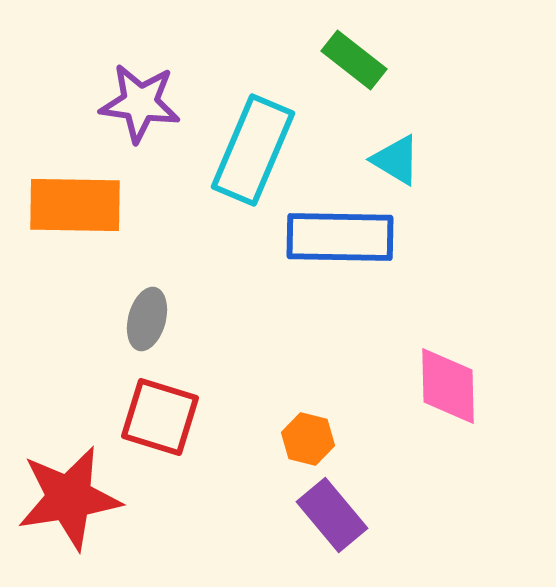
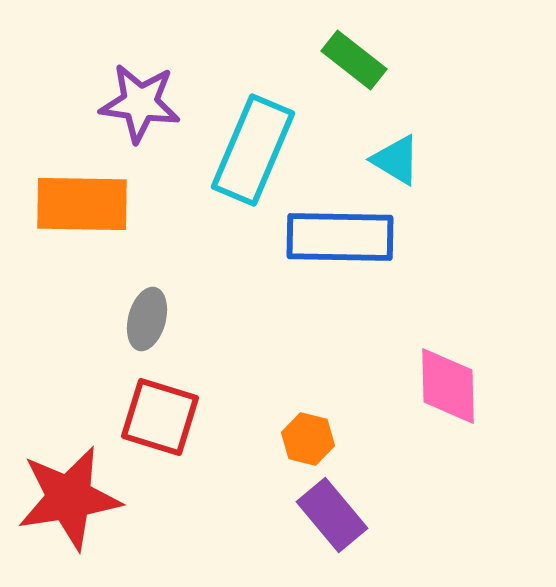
orange rectangle: moved 7 px right, 1 px up
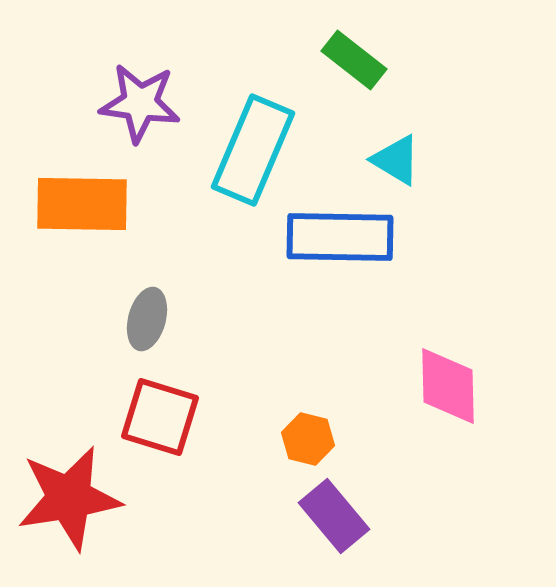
purple rectangle: moved 2 px right, 1 px down
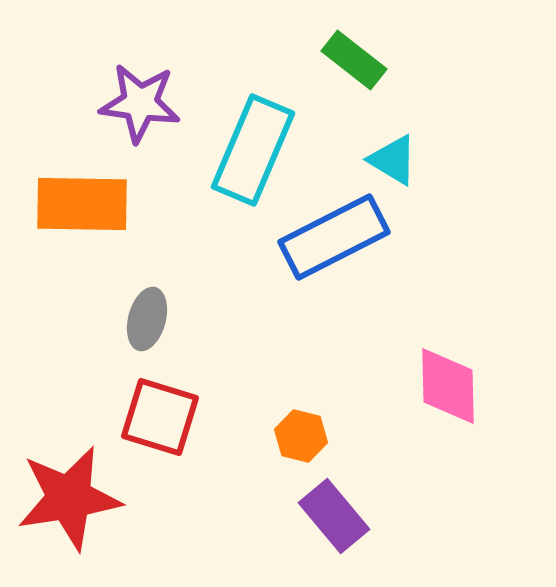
cyan triangle: moved 3 px left
blue rectangle: moved 6 px left; rotated 28 degrees counterclockwise
orange hexagon: moved 7 px left, 3 px up
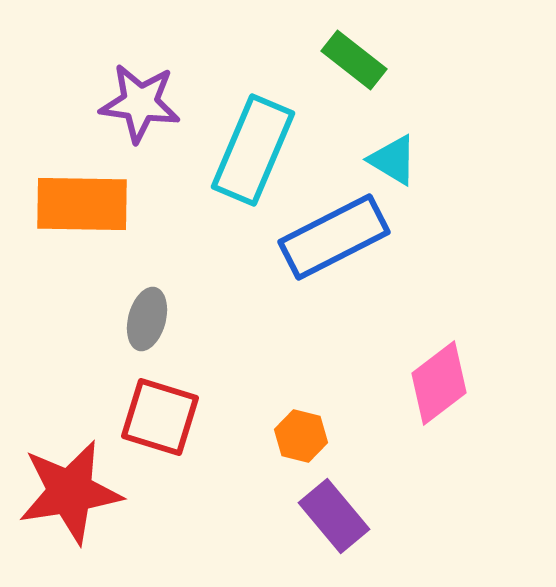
pink diamond: moved 9 px left, 3 px up; rotated 54 degrees clockwise
red star: moved 1 px right, 6 px up
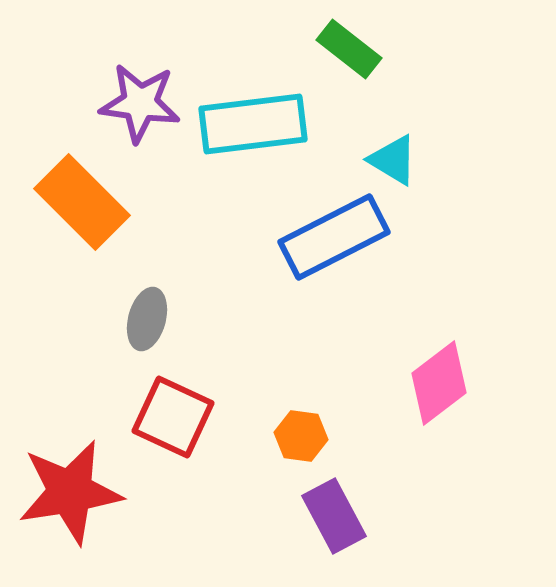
green rectangle: moved 5 px left, 11 px up
cyan rectangle: moved 26 px up; rotated 60 degrees clockwise
orange rectangle: moved 2 px up; rotated 44 degrees clockwise
red square: moved 13 px right; rotated 8 degrees clockwise
orange hexagon: rotated 6 degrees counterclockwise
purple rectangle: rotated 12 degrees clockwise
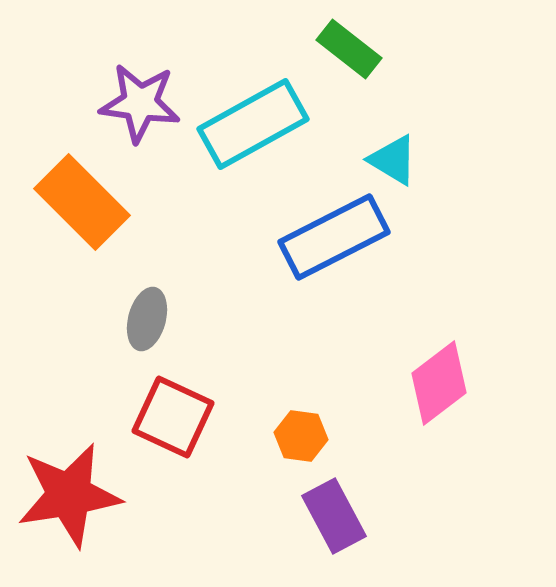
cyan rectangle: rotated 22 degrees counterclockwise
red star: moved 1 px left, 3 px down
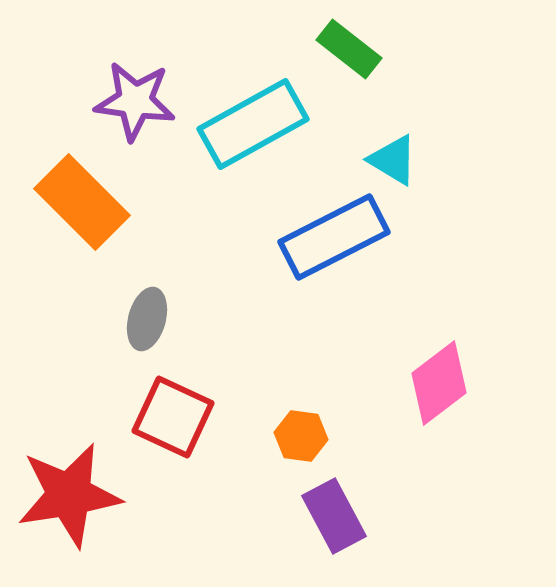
purple star: moved 5 px left, 2 px up
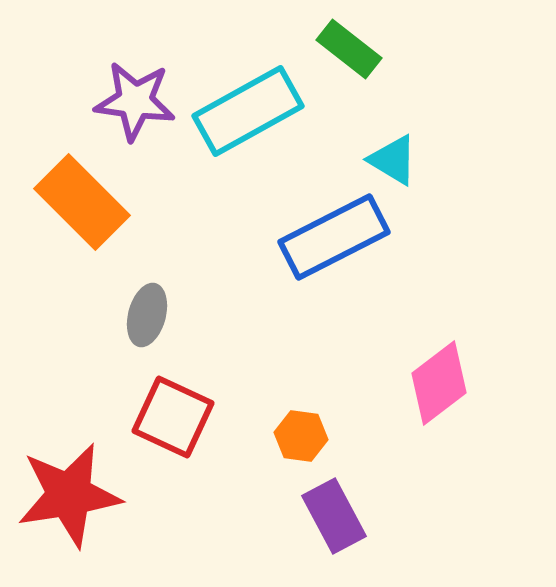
cyan rectangle: moved 5 px left, 13 px up
gray ellipse: moved 4 px up
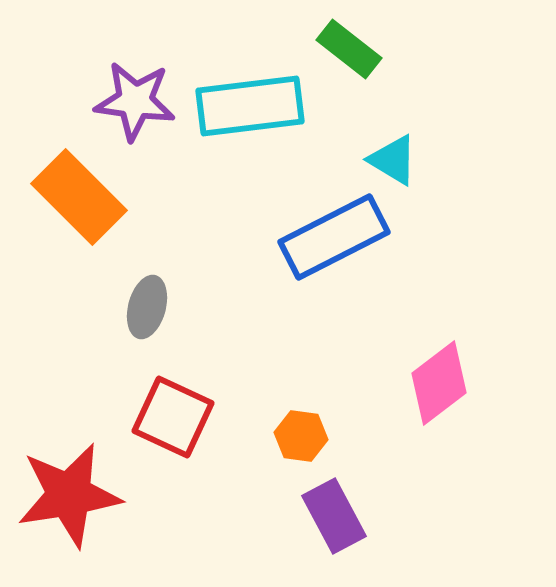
cyan rectangle: moved 2 px right, 5 px up; rotated 22 degrees clockwise
orange rectangle: moved 3 px left, 5 px up
gray ellipse: moved 8 px up
